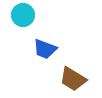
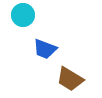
brown trapezoid: moved 3 px left
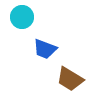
cyan circle: moved 1 px left, 2 px down
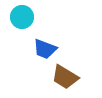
brown trapezoid: moved 5 px left, 2 px up
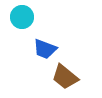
brown trapezoid: rotated 8 degrees clockwise
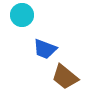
cyan circle: moved 2 px up
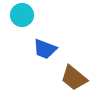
brown trapezoid: moved 9 px right, 1 px down
